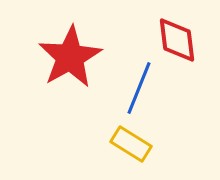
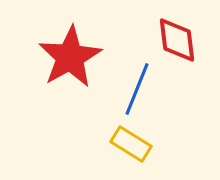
blue line: moved 2 px left, 1 px down
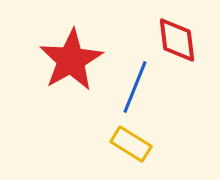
red star: moved 1 px right, 3 px down
blue line: moved 2 px left, 2 px up
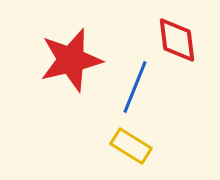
red star: rotated 16 degrees clockwise
yellow rectangle: moved 2 px down
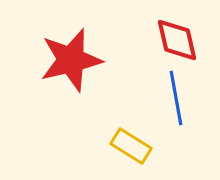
red diamond: rotated 6 degrees counterclockwise
blue line: moved 41 px right, 11 px down; rotated 32 degrees counterclockwise
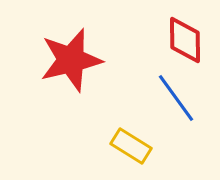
red diamond: moved 8 px right; rotated 12 degrees clockwise
blue line: rotated 26 degrees counterclockwise
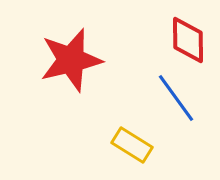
red diamond: moved 3 px right
yellow rectangle: moved 1 px right, 1 px up
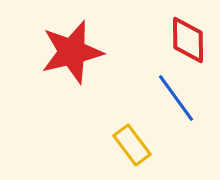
red star: moved 1 px right, 8 px up
yellow rectangle: rotated 21 degrees clockwise
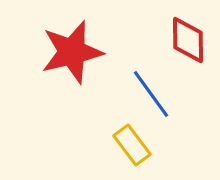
blue line: moved 25 px left, 4 px up
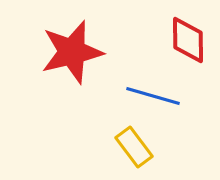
blue line: moved 2 px right, 2 px down; rotated 38 degrees counterclockwise
yellow rectangle: moved 2 px right, 2 px down
